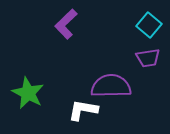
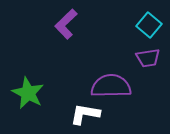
white L-shape: moved 2 px right, 4 px down
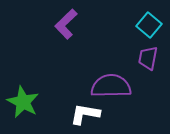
purple trapezoid: rotated 110 degrees clockwise
green star: moved 5 px left, 9 px down
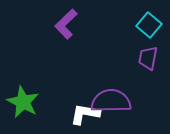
purple semicircle: moved 15 px down
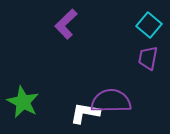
white L-shape: moved 1 px up
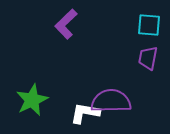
cyan square: rotated 35 degrees counterclockwise
green star: moved 9 px right, 2 px up; rotated 20 degrees clockwise
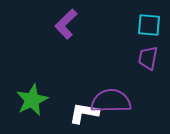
white L-shape: moved 1 px left
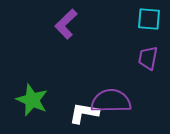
cyan square: moved 6 px up
green star: rotated 24 degrees counterclockwise
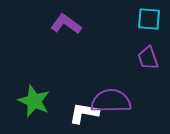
purple L-shape: rotated 80 degrees clockwise
purple trapezoid: rotated 30 degrees counterclockwise
green star: moved 2 px right, 1 px down
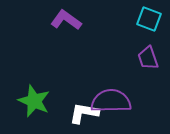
cyan square: rotated 15 degrees clockwise
purple L-shape: moved 4 px up
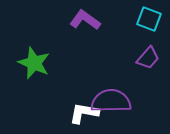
purple L-shape: moved 19 px right
purple trapezoid: rotated 120 degrees counterclockwise
green star: moved 38 px up
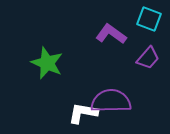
purple L-shape: moved 26 px right, 14 px down
green star: moved 13 px right
white L-shape: moved 1 px left
